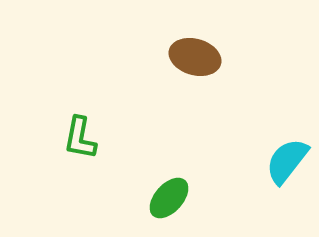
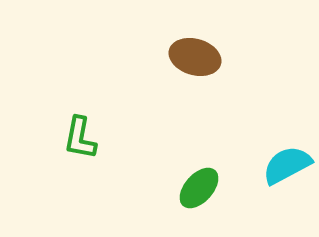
cyan semicircle: moved 4 px down; rotated 24 degrees clockwise
green ellipse: moved 30 px right, 10 px up
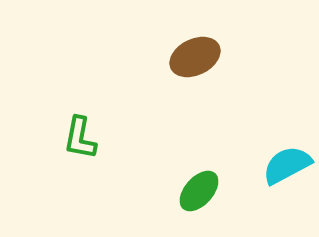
brown ellipse: rotated 42 degrees counterclockwise
green ellipse: moved 3 px down
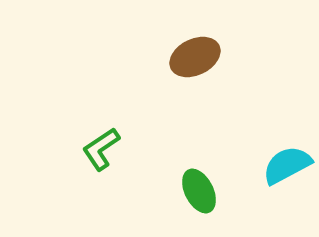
green L-shape: moved 21 px right, 11 px down; rotated 45 degrees clockwise
green ellipse: rotated 69 degrees counterclockwise
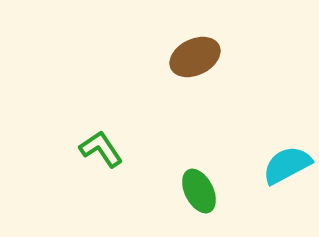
green L-shape: rotated 90 degrees clockwise
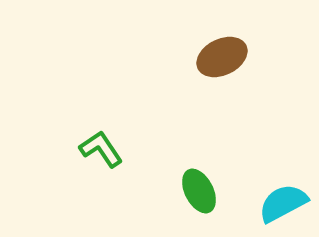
brown ellipse: moved 27 px right
cyan semicircle: moved 4 px left, 38 px down
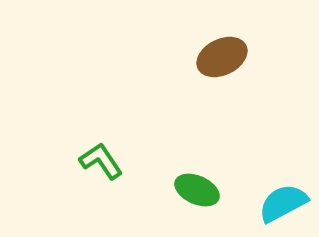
green L-shape: moved 12 px down
green ellipse: moved 2 px left, 1 px up; rotated 39 degrees counterclockwise
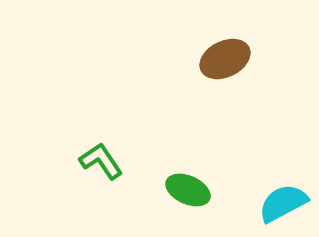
brown ellipse: moved 3 px right, 2 px down
green ellipse: moved 9 px left
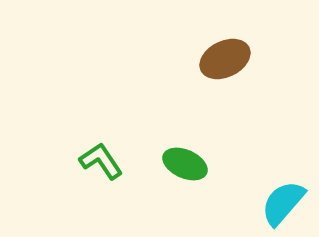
green ellipse: moved 3 px left, 26 px up
cyan semicircle: rotated 21 degrees counterclockwise
